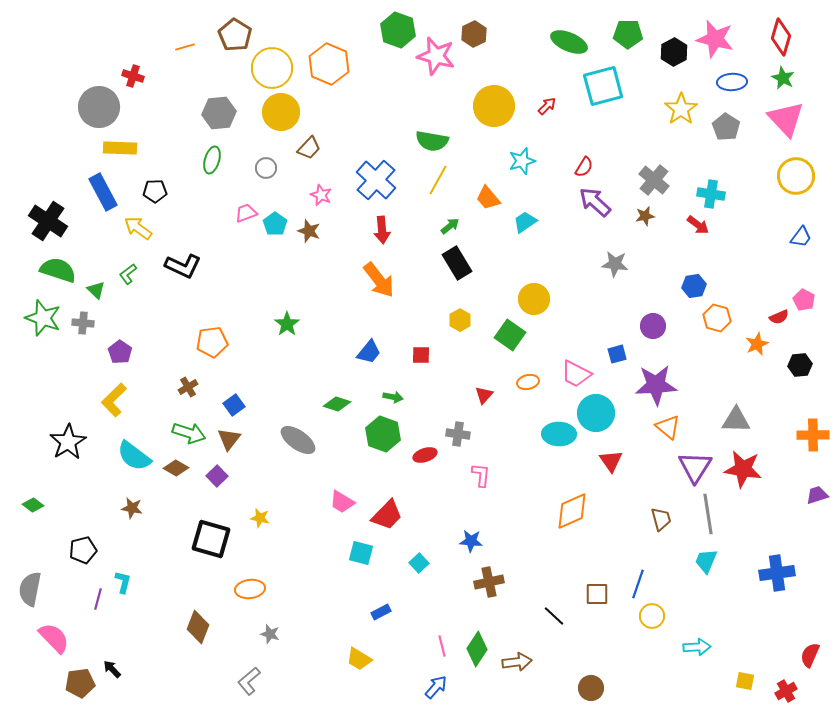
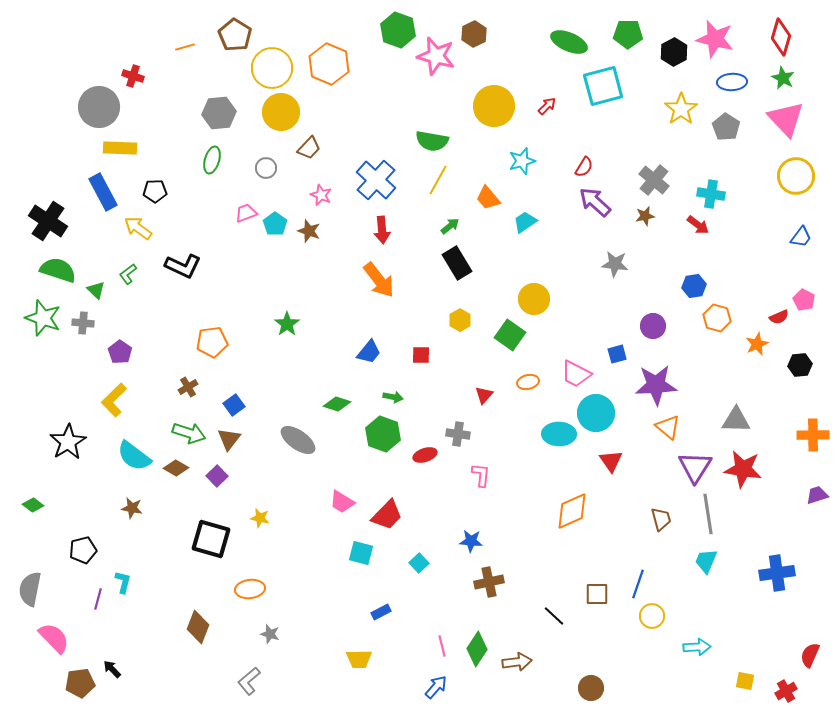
yellow trapezoid at (359, 659): rotated 32 degrees counterclockwise
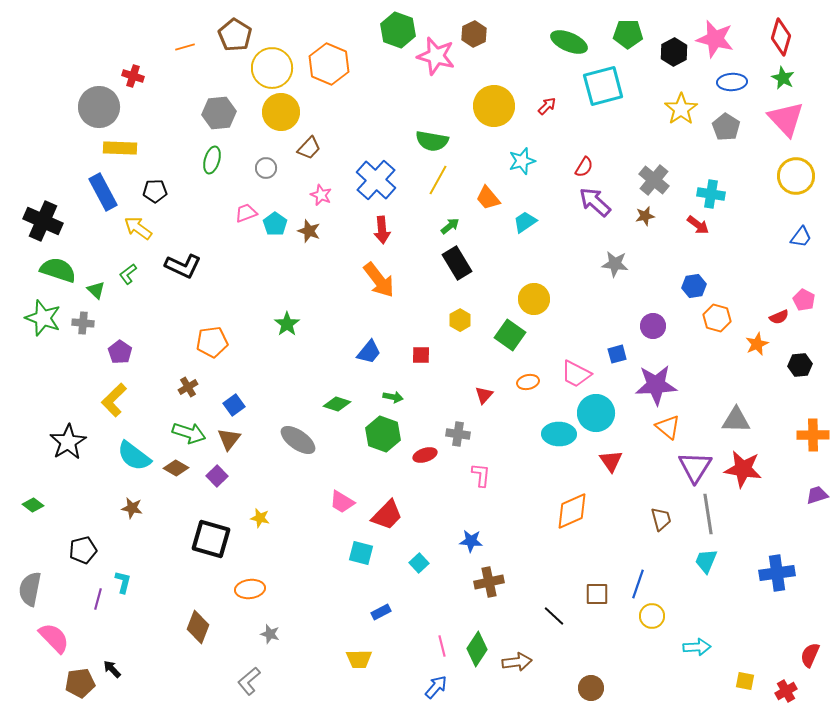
black cross at (48, 221): moved 5 px left; rotated 9 degrees counterclockwise
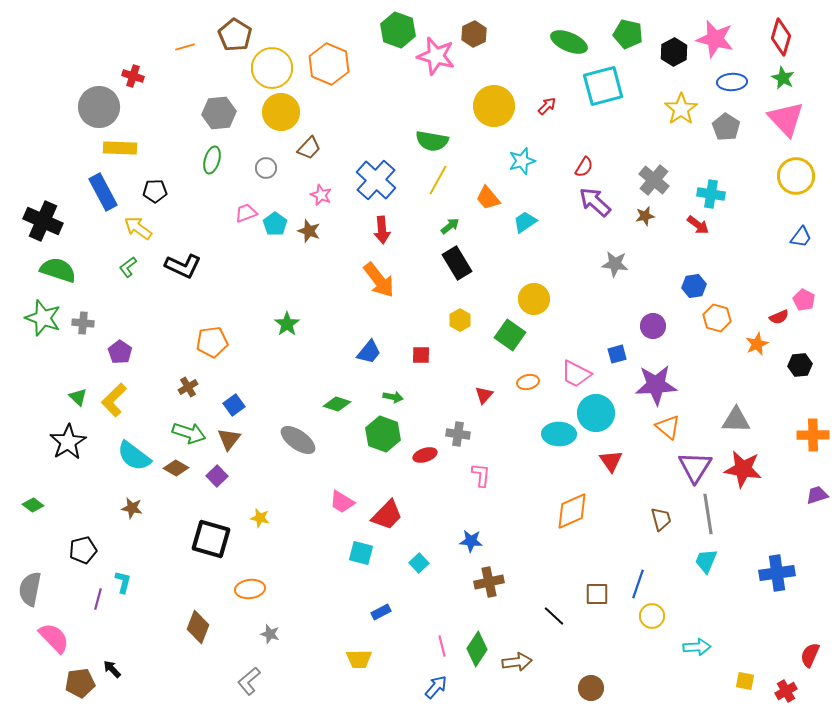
green pentagon at (628, 34): rotated 12 degrees clockwise
green L-shape at (128, 274): moved 7 px up
green triangle at (96, 290): moved 18 px left, 107 px down
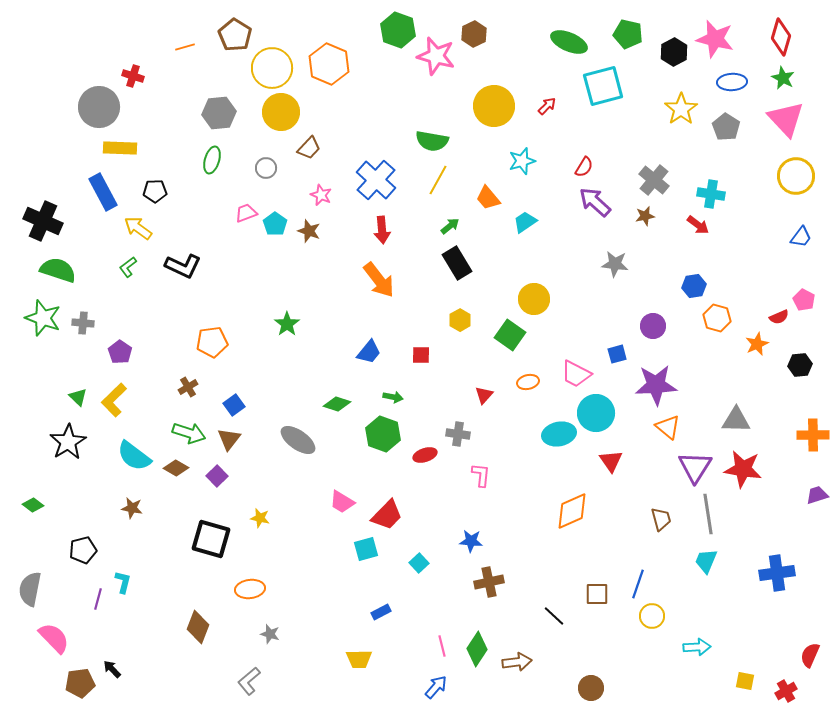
cyan ellipse at (559, 434): rotated 12 degrees counterclockwise
cyan square at (361, 553): moved 5 px right, 4 px up; rotated 30 degrees counterclockwise
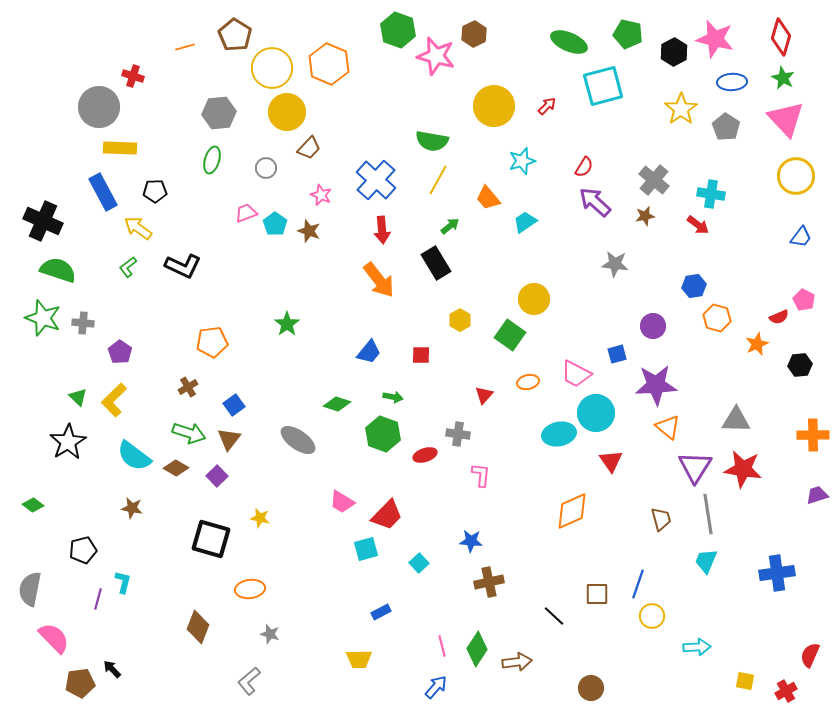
yellow circle at (281, 112): moved 6 px right
black rectangle at (457, 263): moved 21 px left
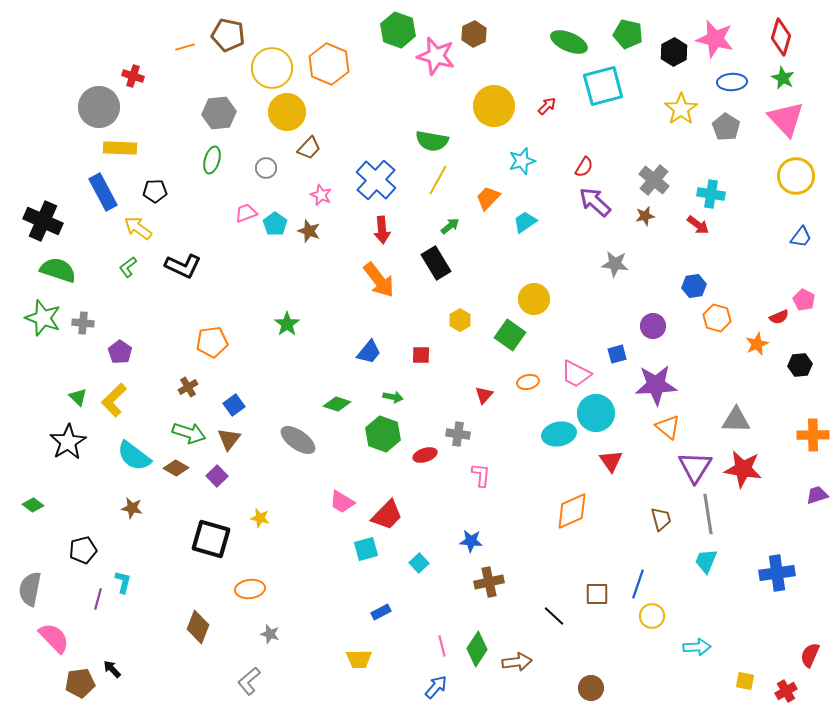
brown pentagon at (235, 35): moved 7 px left; rotated 20 degrees counterclockwise
orange trapezoid at (488, 198): rotated 84 degrees clockwise
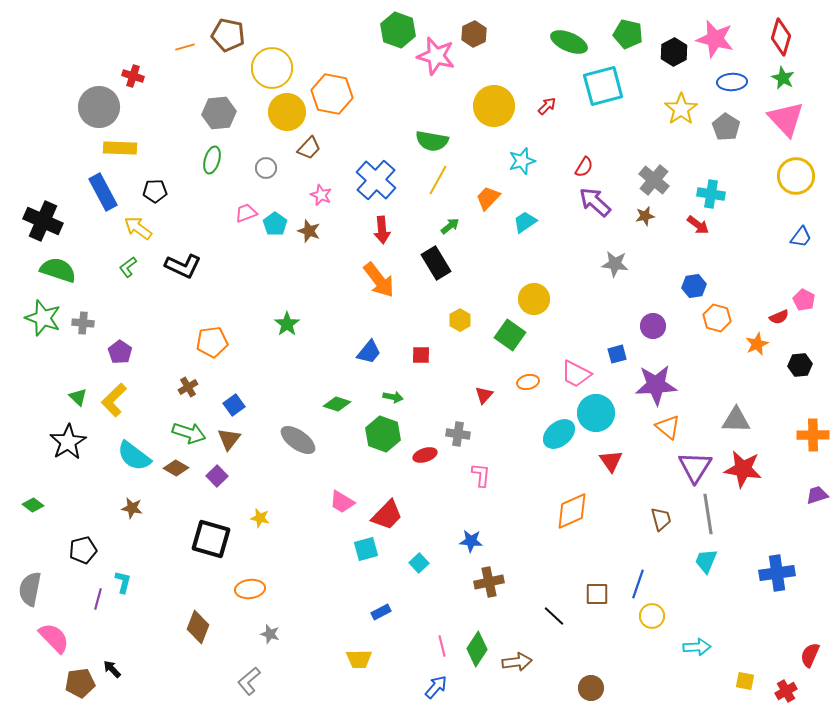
orange hexagon at (329, 64): moved 3 px right, 30 px down; rotated 12 degrees counterclockwise
cyan ellipse at (559, 434): rotated 28 degrees counterclockwise
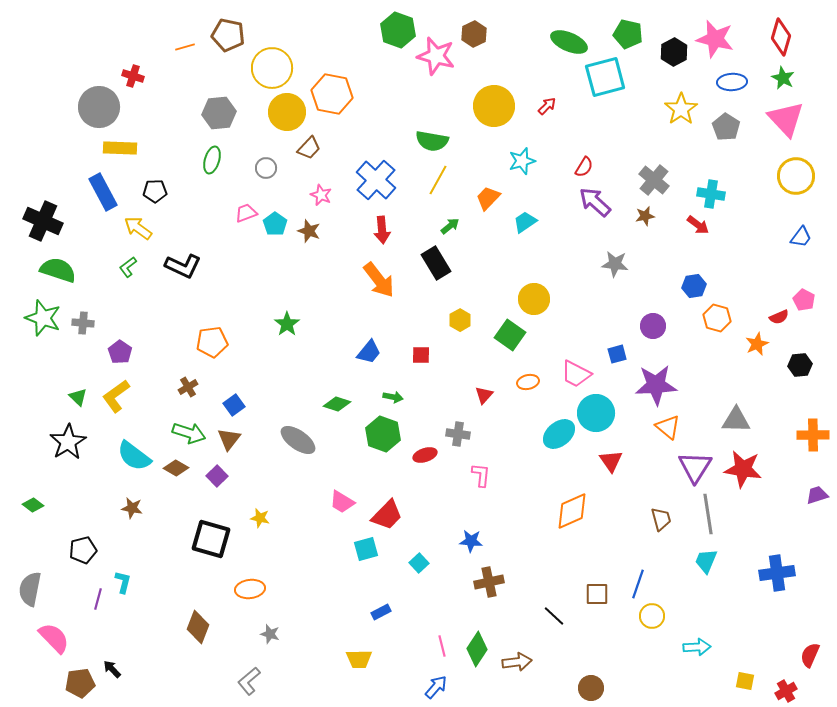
cyan square at (603, 86): moved 2 px right, 9 px up
yellow L-shape at (114, 400): moved 2 px right, 4 px up; rotated 8 degrees clockwise
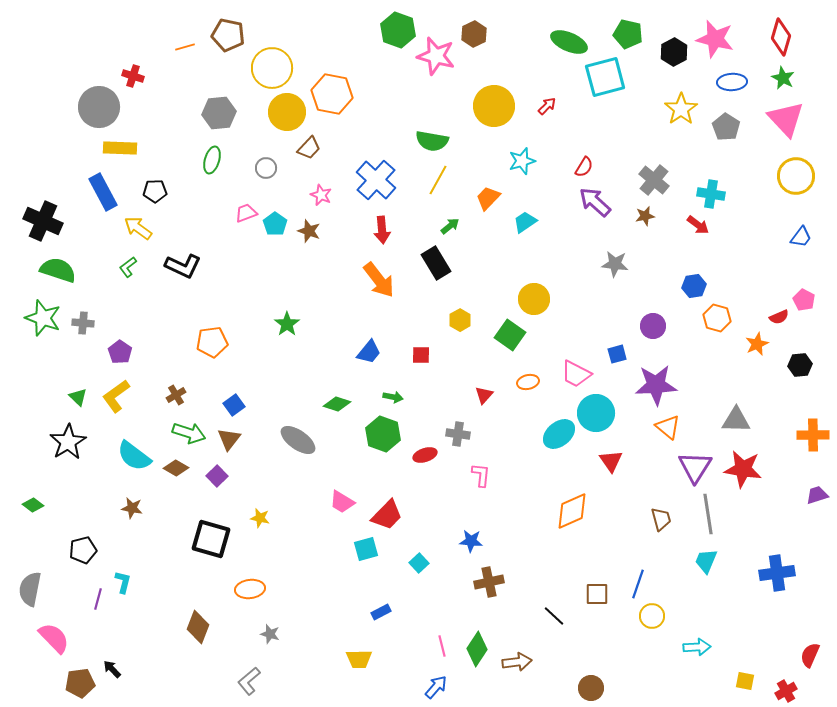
brown cross at (188, 387): moved 12 px left, 8 px down
